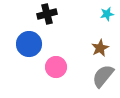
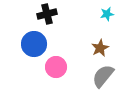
blue circle: moved 5 px right
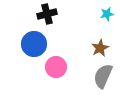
gray semicircle: rotated 15 degrees counterclockwise
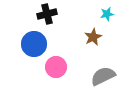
brown star: moved 7 px left, 11 px up
gray semicircle: rotated 40 degrees clockwise
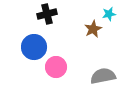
cyan star: moved 2 px right
brown star: moved 8 px up
blue circle: moved 3 px down
gray semicircle: rotated 15 degrees clockwise
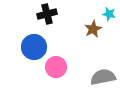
cyan star: rotated 24 degrees clockwise
gray semicircle: moved 1 px down
